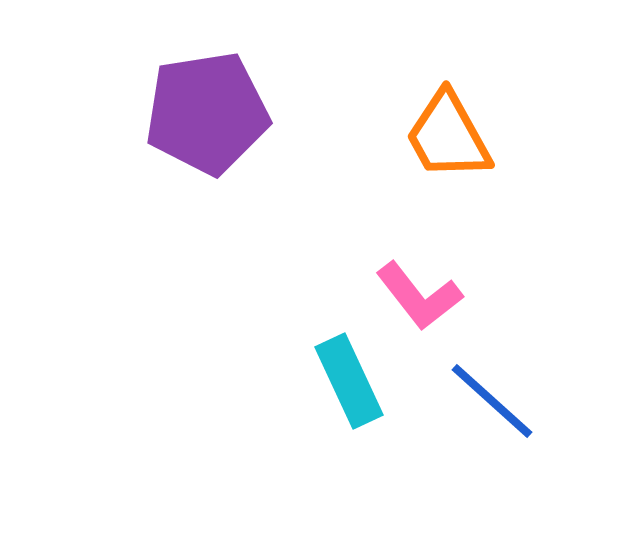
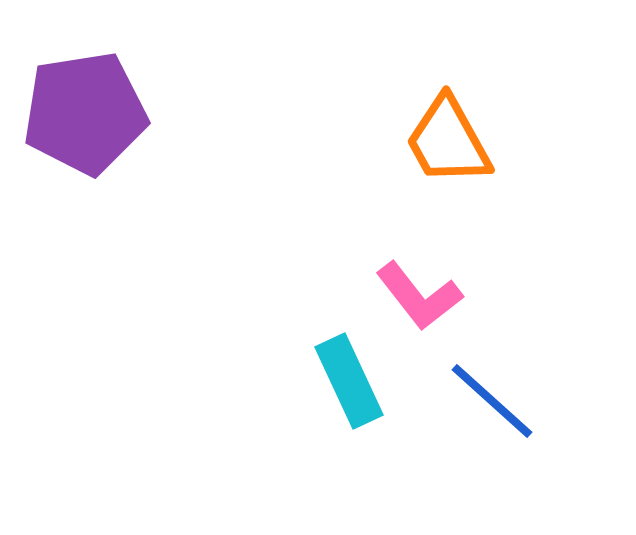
purple pentagon: moved 122 px left
orange trapezoid: moved 5 px down
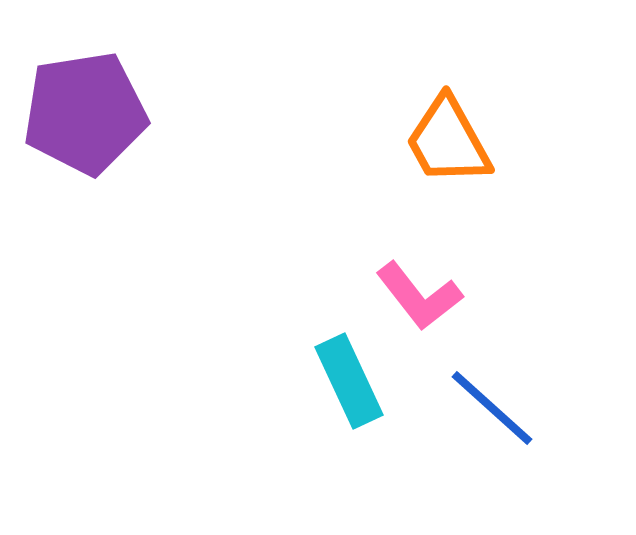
blue line: moved 7 px down
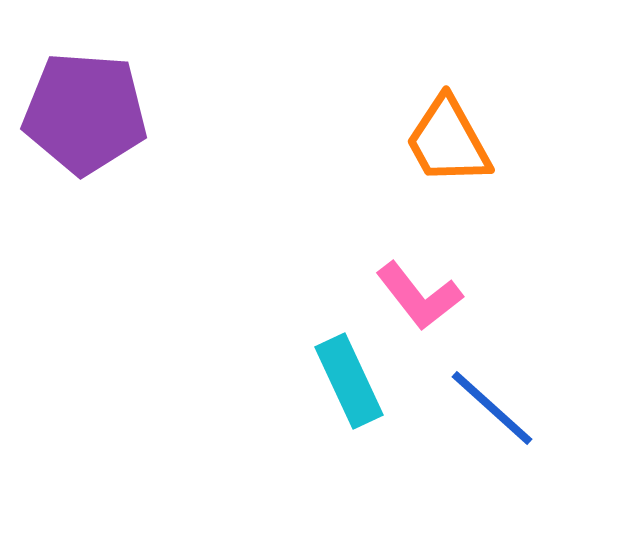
purple pentagon: rotated 13 degrees clockwise
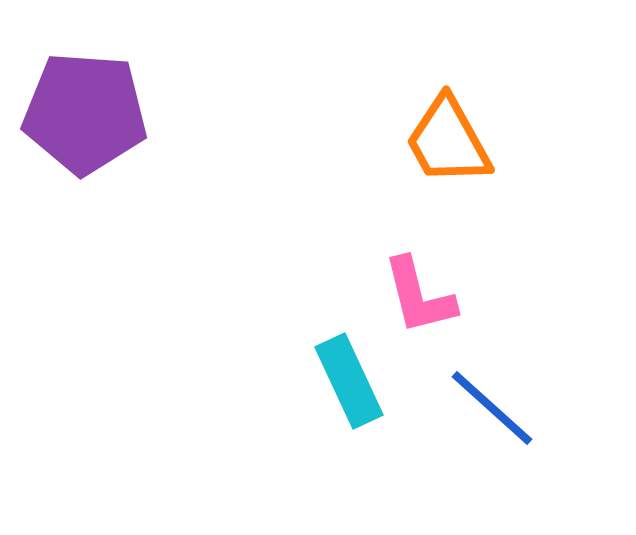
pink L-shape: rotated 24 degrees clockwise
